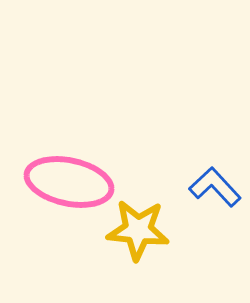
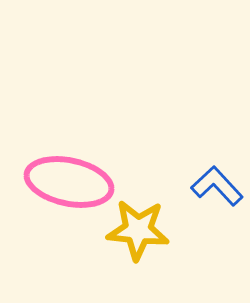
blue L-shape: moved 2 px right, 1 px up
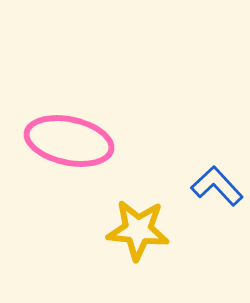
pink ellipse: moved 41 px up
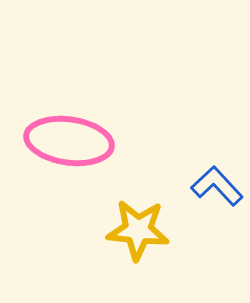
pink ellipse: rotated 4 degrees counterclockwise
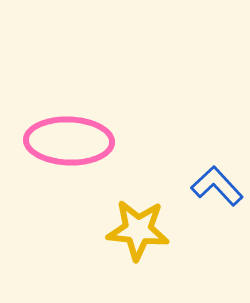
pink ellipse: rotated 6 degrees counterclockwise
